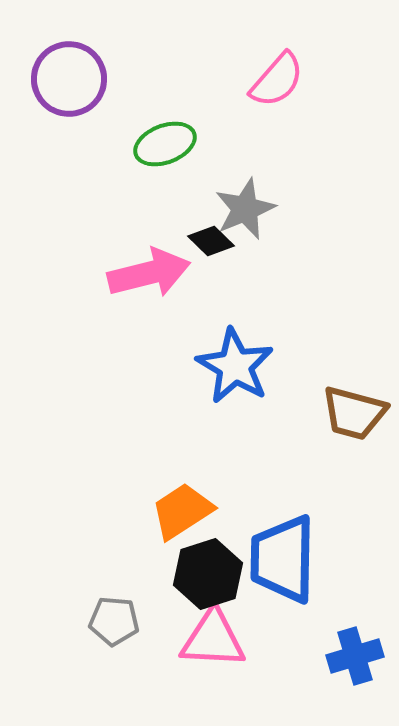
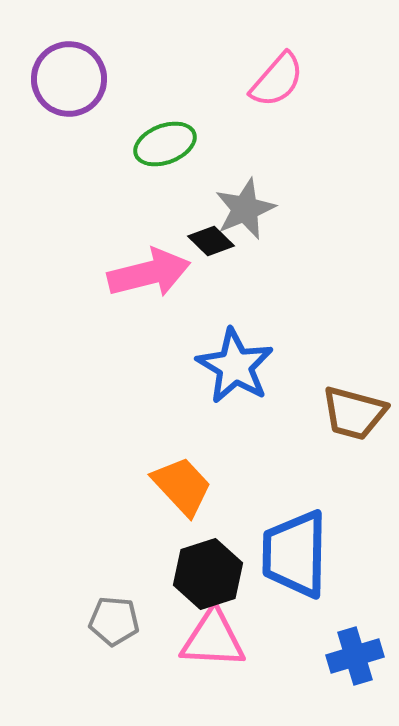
orange trapezoid: moved 25 px up; rotated 80 degrees clockwise
blue trapezoid: moved 12 px right, 5 px up
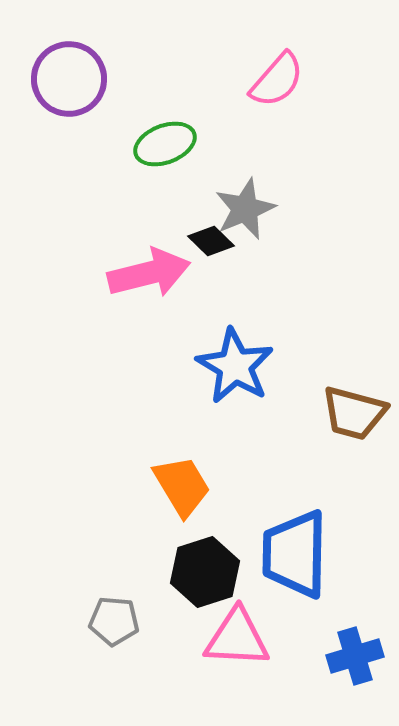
orange trapezoid: rotated 12 degrees clockwise
black hexagon: moved 3 px left, 2 px up
pink triangle: moved 24 px right, 1 px up
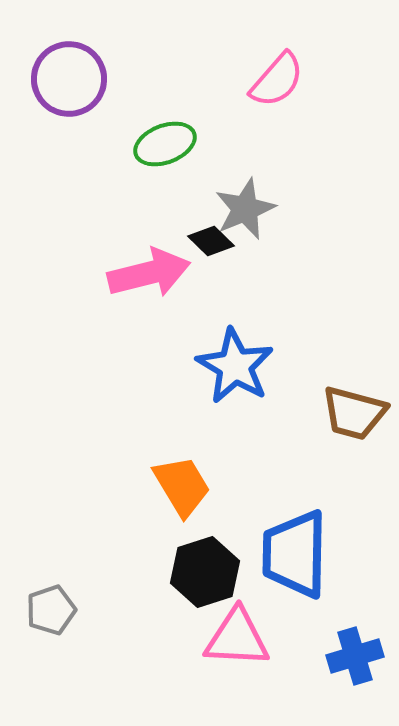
gray pentagon: moved 63 px left, 11 px up; rotated 24 degrees counterclockwise
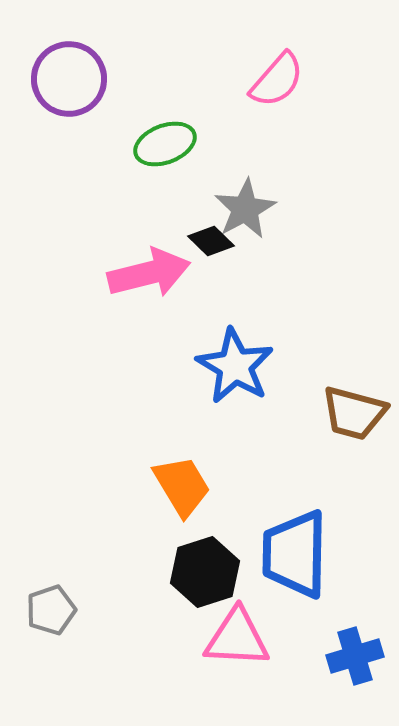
gray star: rotated 6 degrees counterclockwise
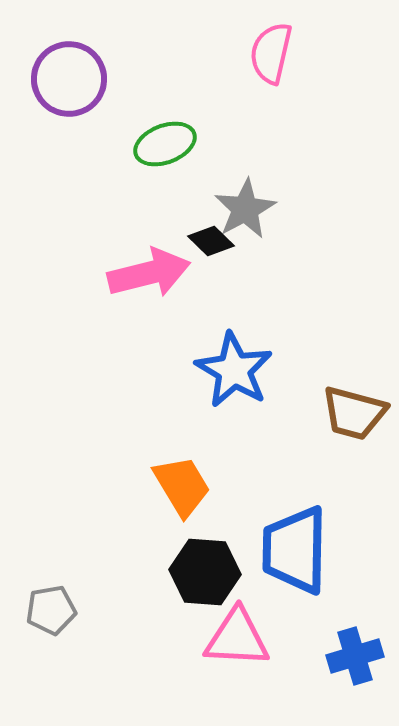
pink semicircle: moved 6 px left, 27 px up; rotated 152 degrees clockwise
blue star: moved 1 px left, 4 px down
blue trapezoid: moved 4 px up
black hexagon: rotated 22 degrees clockwise
gray pentagon: rotated 9 degrees clockwise
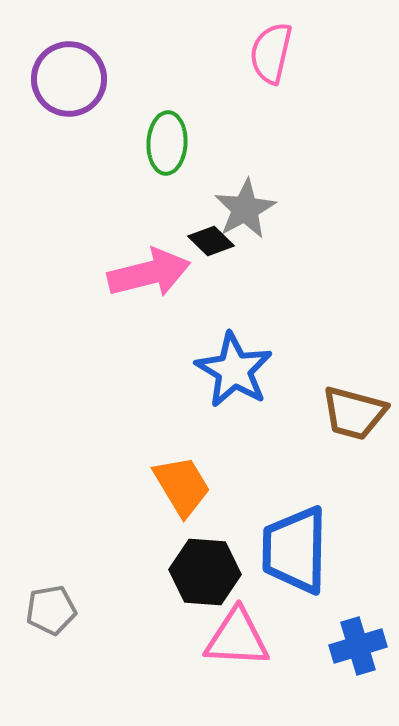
green ellipse: moved 2 px right, 1 px up; rotated 66 degrees counterclockwise
blue cross: moved 3 px right, 10 px up
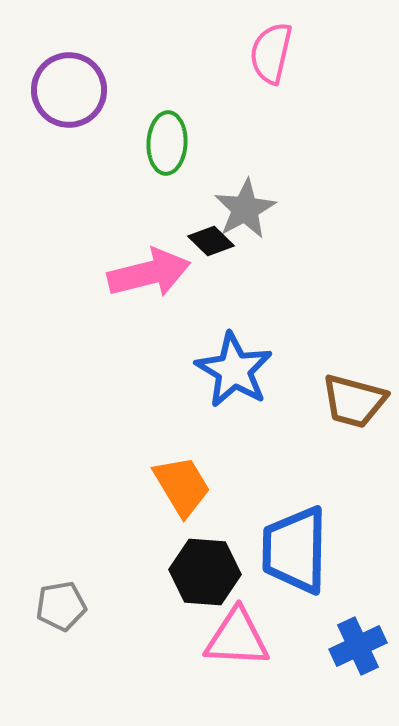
purple circle: moved 11 px down
brown trapezoid: moved 12 px up
gray pentagon: moved 10 px right, 4 px up
blue cross: rotated 8 degrees counterclockwise
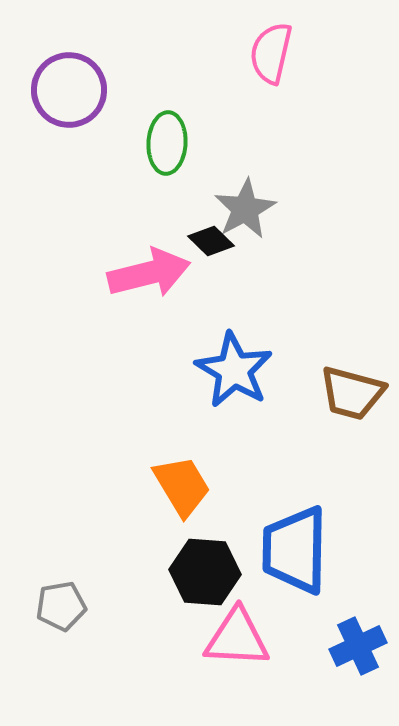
brown trapezoid: moved 2 px left, 8 px up
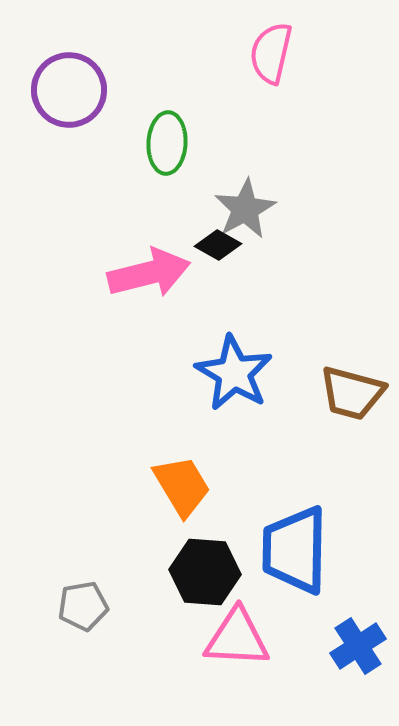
black diamond: moved 7 px right, 4 px down; rotated 15 degrees counterclockwise
blue star: moved 3 px down
gray pentagon: moved 22 px right
blue cross: rotated 8 degrees counterclockwise
